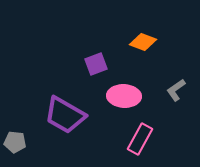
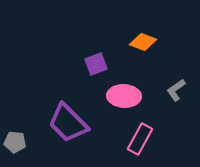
purple trapezoid: moved 3 px right, 8 px down; rotated 15 degrees clockwise
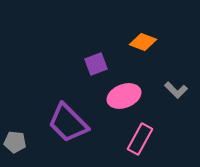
gray L-shape: rotated 100 degrees counterclockwise
pink ellipse: rotated 24 degrees counterclockwise
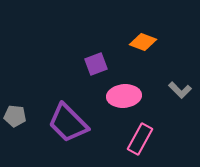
gray L-shape: moved 4 px right
pink ellipse: rotated 16 degrees clockwise
gray pentagon: moved 26 px up
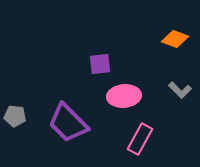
orange diamond: moved 32 px right, 3 px up
purple square: moved 4 px right; rotated 15 degrees clockwise
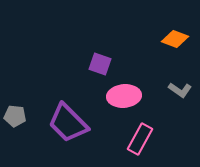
purple square: rotated 25 degrees clockwise
gray L-shape: rotated 10 degrees counterclockwise
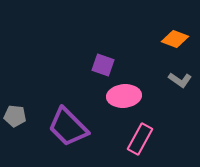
purple square: moved 3 px right, 1 px down
gray L-shape: moved 10 px up
purple trapezoid: moved 4 px down
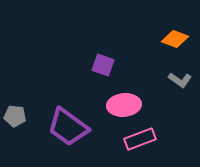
pink ellipse: moved 9 px down
purple trapezoid: rotated 9 degrees counterclockwise
pink rectangle: rotated 40 degrees clockwise
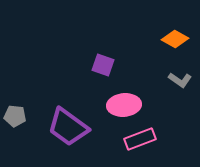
orange diamond: rotated 8 degrees clockwise
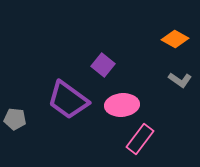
purple square: rotated 20 degrees clockwise
pink ellipse: moved 2 px left
gray pentagon: moved 3 px down
purple trapezoid: moved 27 px up
pink rectangle: rotated 32 degrees counterclockwise
